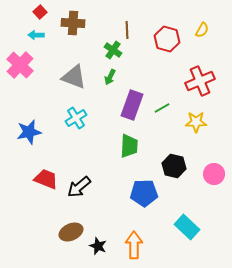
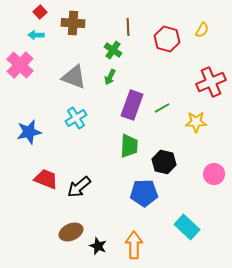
brown line: moved 1 px right, 3 px up
red cross: moved 11 px right, 1 px down
black hexagon: moved 10 px left, 4 px up
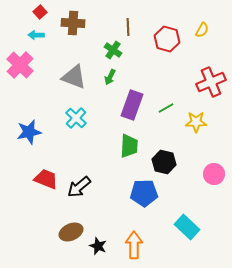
green line: moved 4 px right
cyan cross: rotated 15 degrees counterclockwise
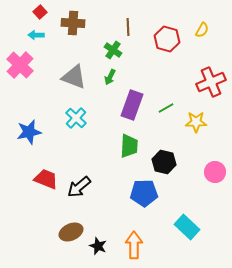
pink circle: moved 1 px right, 2 px up
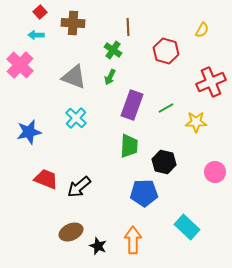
red hexagon: moved 1 px left, 12 px down
orange arrow: moved 1 px left, 5 px up
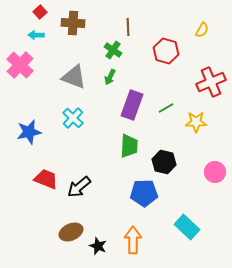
cyan cross: moved 3 px left
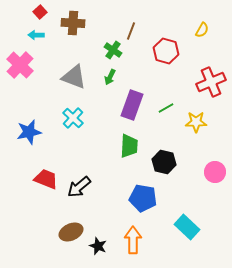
brown line: moved 3 px right, 4 px down; rotated 24 degrees clockwise
blue pentagon: moved 1 px left, 5 px down; rotated 12 degrees clockwise
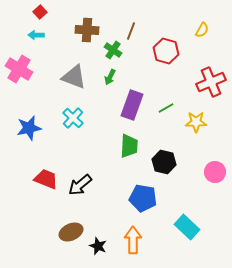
brown cross: moved 14 px right, 7 px down
pink cross: moved 1 px left, 4 px down; rotated 12 degrees counterclockwise
blue star: moved 4 px up
black arrow: moved 1 px right, 2 px up
